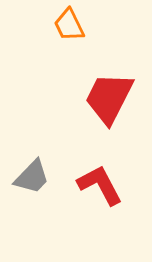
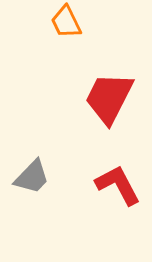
orange trapezoid: moved 3 px left, 3 px up
red L-shape: moved 18 px right
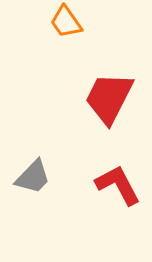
orange trapezoid: rotated 9 degrees counterclockwise
gray trapezoid: moved 1 px right
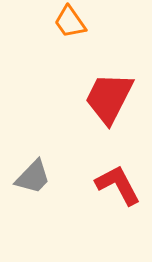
orange trapezoid: moved 4 px right
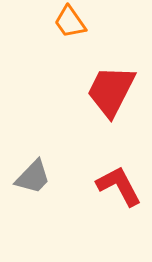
red trapezoid: moved 2 px right, 7 px up
red L-shape: moved 1 px right, 1 px down
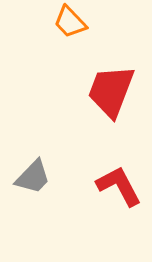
orange trapezoid: rotated 9 degrees counterclockwise
red trapezoid: rotated 6 degrees counterclockwise
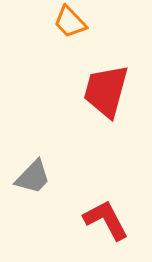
red trapezoid: moved 5 px left; rotated 6 degrees counterclockwise
red L-shape: moved 13 px left, 34 px down
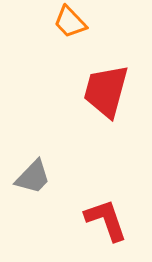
red L-shape: rotated 9 degrees clockwise
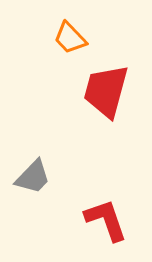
orange trapezoid: moved 16 px down
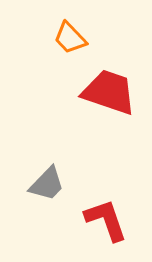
red trapezoid: moved 3 px right, 1 px down; rotated 94 degrees clockwise
gray trapezoid: moved 14 px right, 7 px down
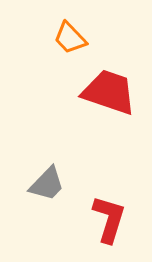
red L-shape: moved 3 px right, 1 px up; rotated 36 degrees clockwise
